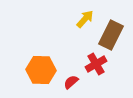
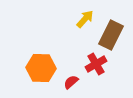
orange hexagon: moved 2 px up
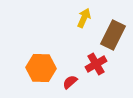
yellow arrow: moved 1 px left, 1 px up; rotated 18 degrees counterclockwise
brown rectangle: moved 2 px right
red semicircle: moved 1 px left
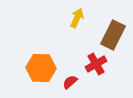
yellow arrow: moved 7 px left
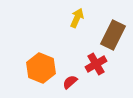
orange hexagon: rotated 20 degrees clockwise
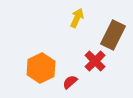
red cross: moved 1 px left, 3 px up; rotated 15 degrees counterclockwise
orange hexagon: rotated 12 degrees clockwise
